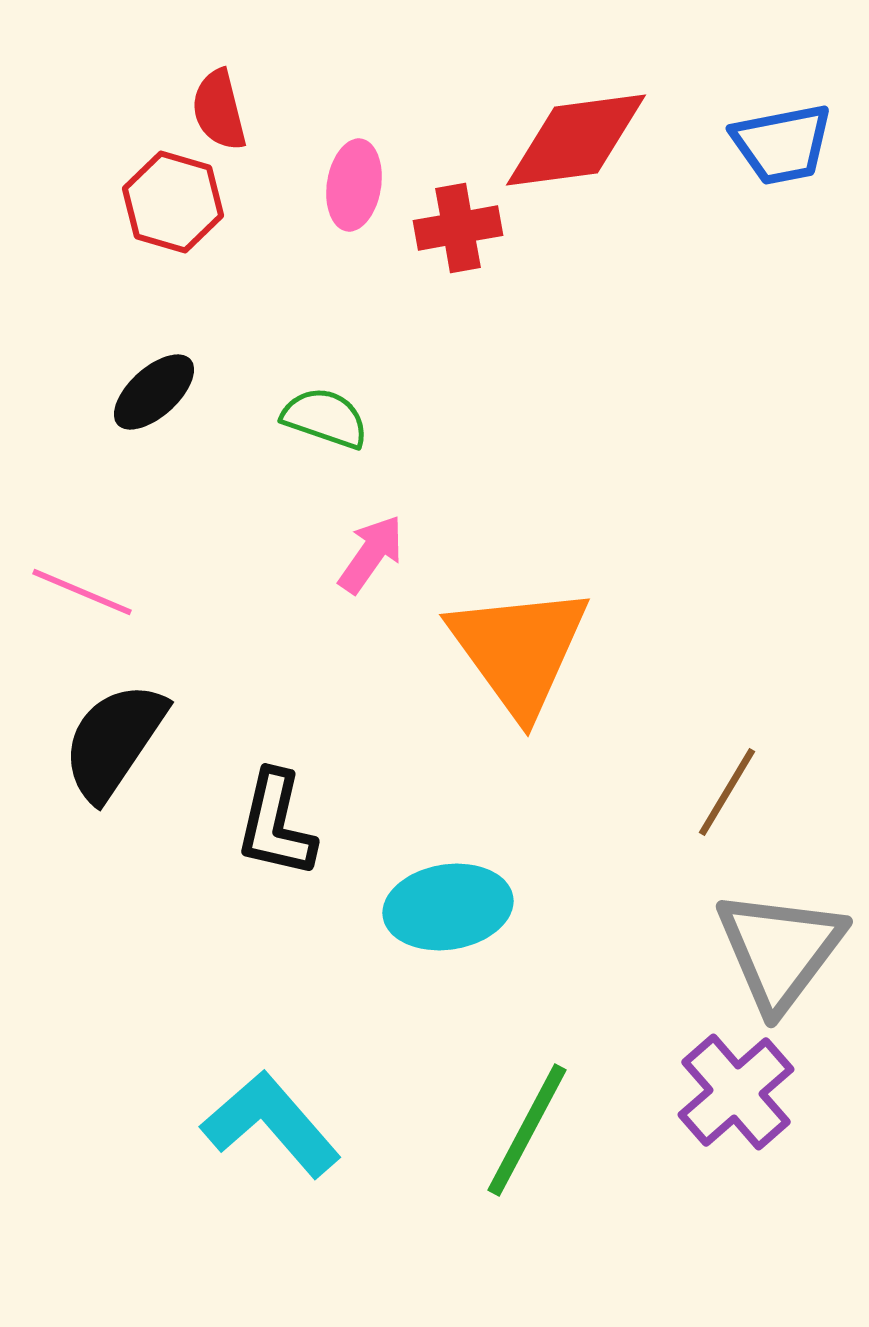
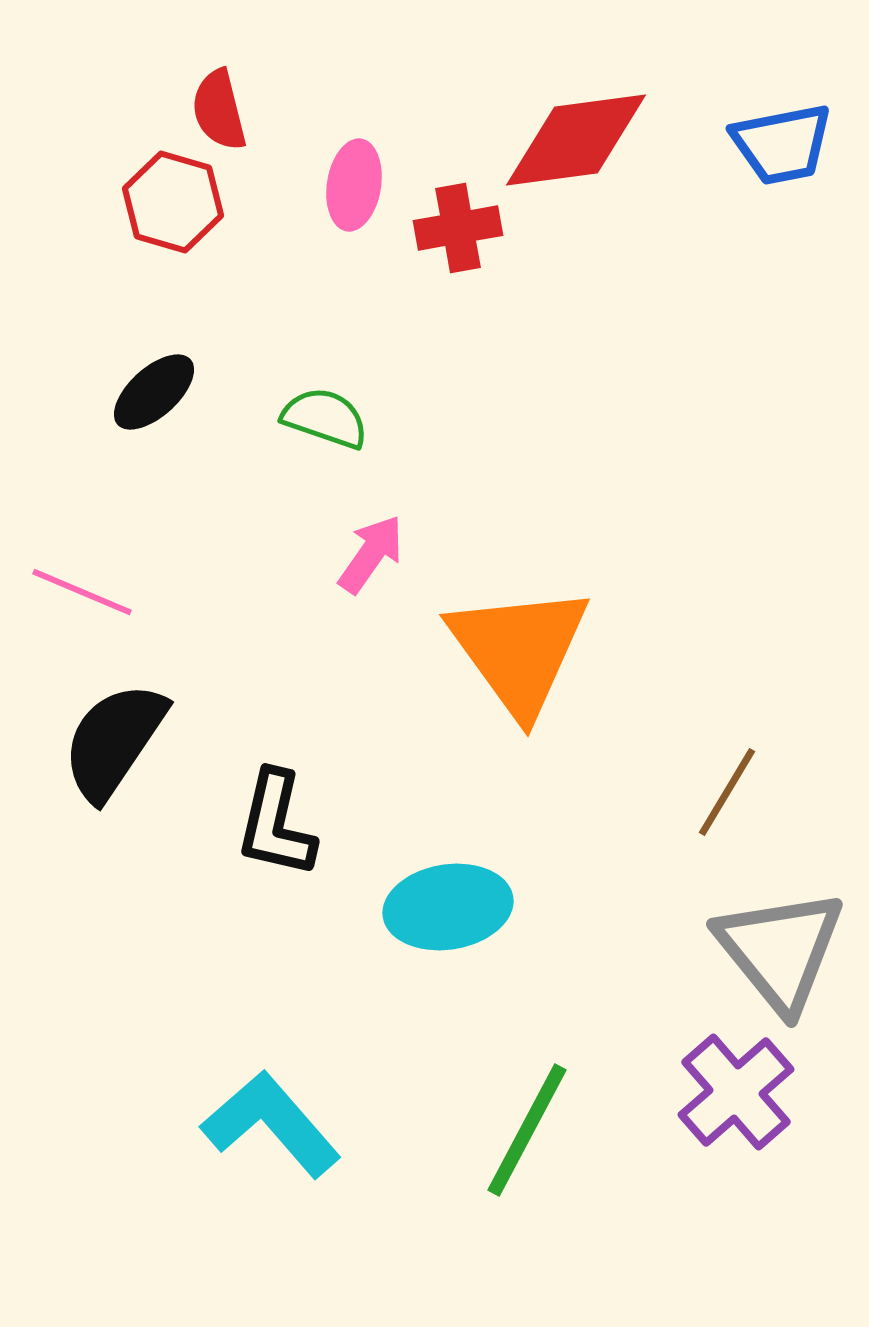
gray triangle: rotated 16 degrees counterclockwise
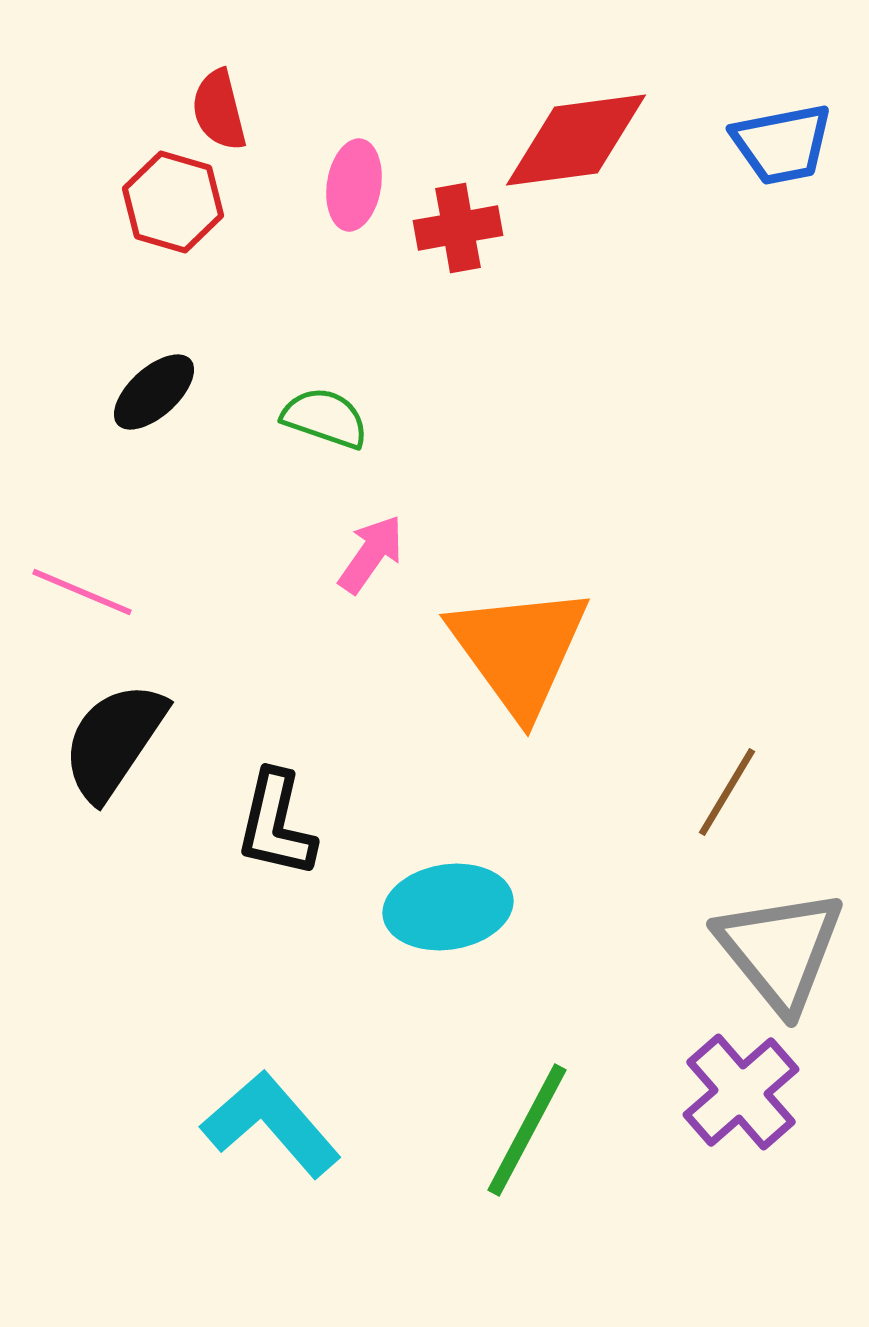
purple cross: moved 5 px right
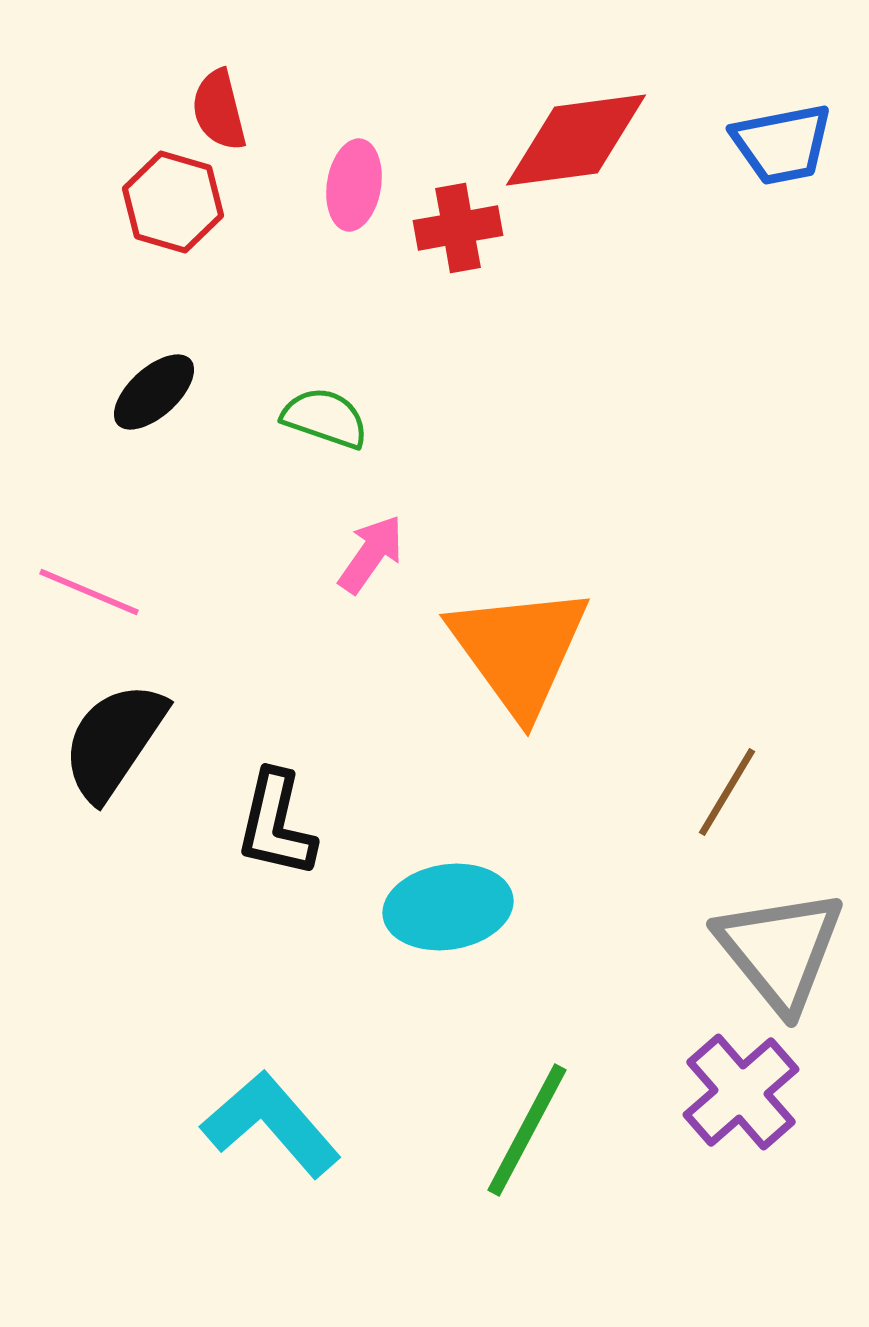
pink line: moved 7 px right
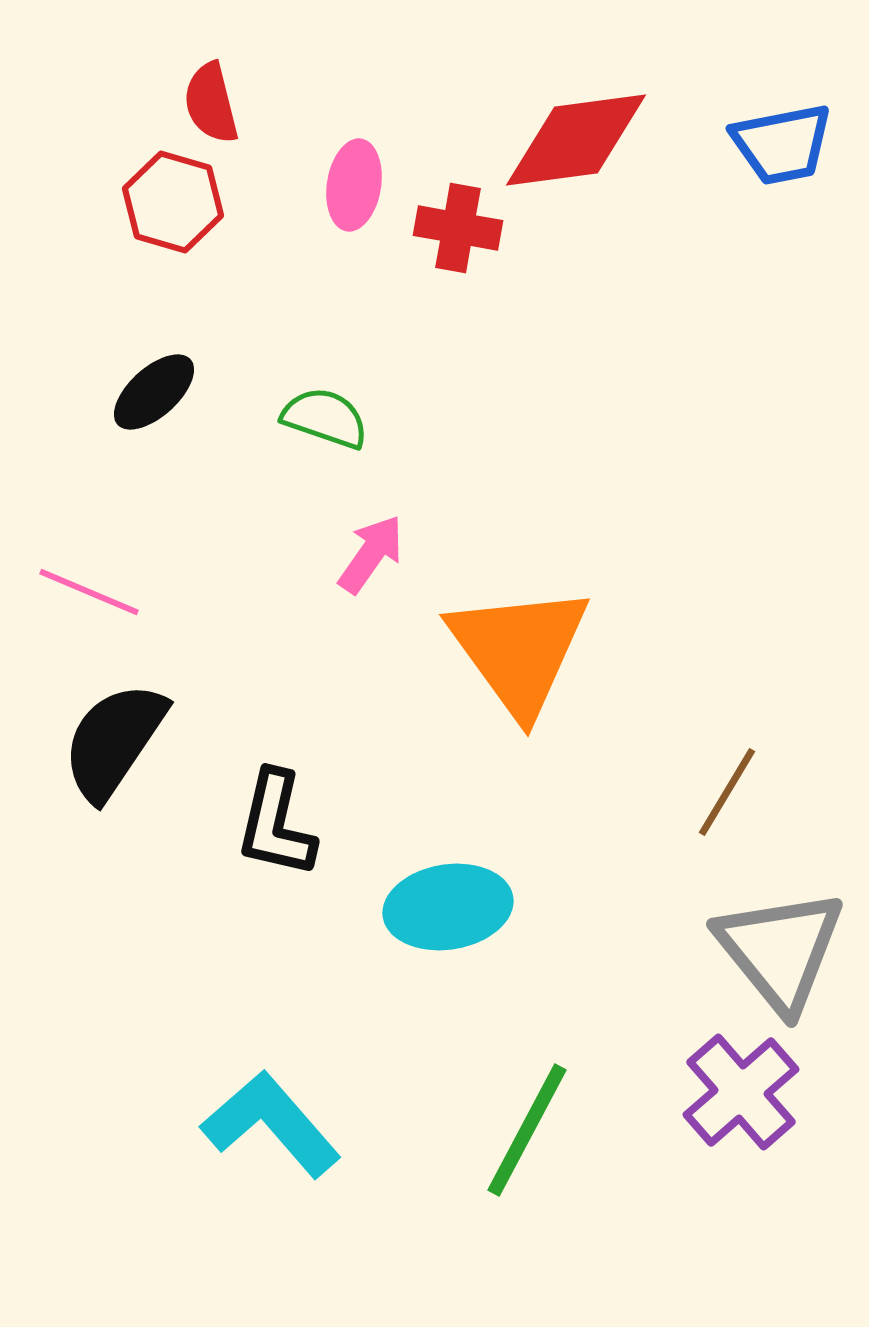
red semicircle: moved 8 px left, 7 px up
red cross: rotated 20 degrees clockwise
